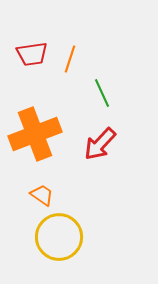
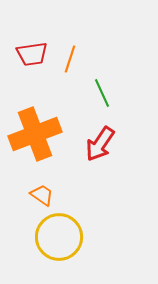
red arrow: rotated 9 degrees counterclockwise
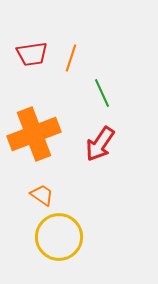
orange line: moved 1 px right, 1 px up
orange cross: moved 1 px left
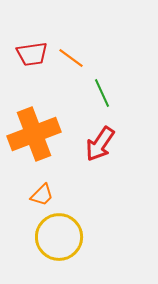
orange line: rotated 72 degrees counterclockwise
orange trapezoid: rotated 100 degrees clockwise
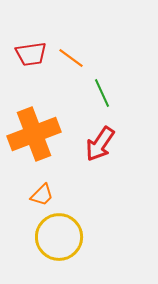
red trapezoid: moved 1 px left
